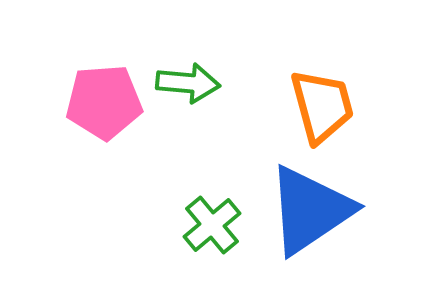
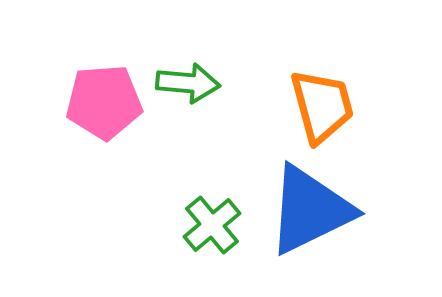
blue triangle: rotated 8 degrees clockwise
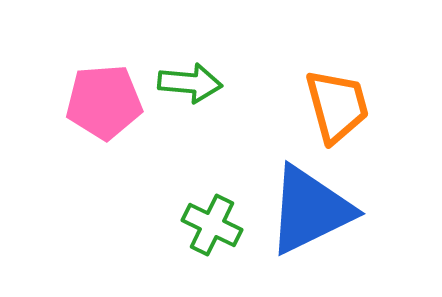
green arrow: moved 2 px right
orange trapezoid: moved 15 px right
green cross: rotated 24 degrees counterclockwise
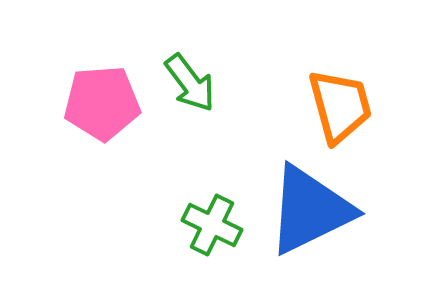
green arrow: rotated 48 degrees clockwise
pink pentagon: moved 2 px left, 1 px down
orange trapezoid: moved 3 px right
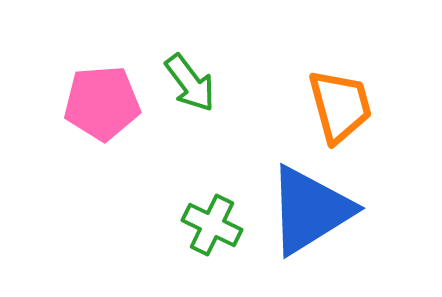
blue triangle: rotated 6 degrees counterclockwise
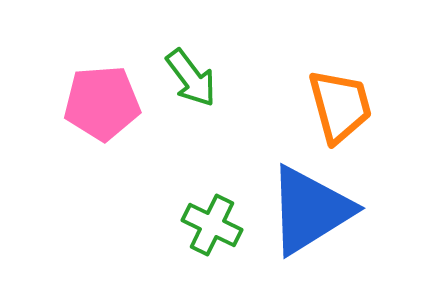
green arrow: moved 1 px right, 5 px up
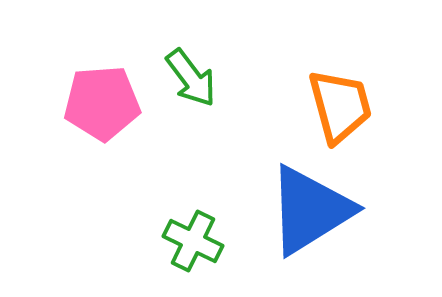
green cross: moved 19 px left, 16 px down
